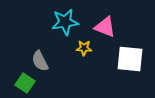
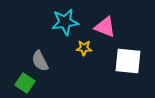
white square: moved 2 px left, 2 px down
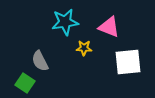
pink triangle: moved 4 px right
white square: moved 1 px down; rotated 12 degrees counterclockwise
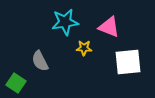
green square: moved 9 px left
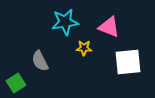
green square: rotated 24 degrees clockwise
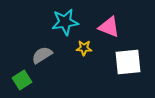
gray semicircle: moved 2 px right, 6 px up; rotated 85 degrees clockwise
green square: moved 6 px right, 3 px up
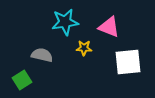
gray semicircle: rotated 45 degrees clockwise
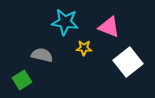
cyan star: rotated 16 degrees clockwise
white square: rotated 32 degrees counterclockwise
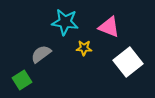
gray semicircle: moved 1 px left, 1 px up; rotated 50 degrees counterclockwise
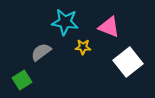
yellow star: moved 1 px left, 1 px up
gray semicircle: moved 2 px up
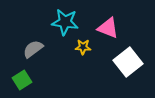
pink triangle: moved 1 px left, 1 px down
gray semicircle: moved 8 px left, 3 px up
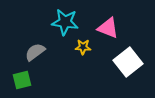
gray semicircle: moved 2 px right, 3 px down
green square: rotated 18 degrees clockwise
